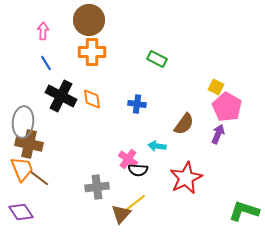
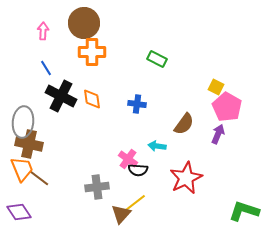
brown circle: moved 5 px left, 3 px down
blue line: moved 5 px down
purple diamond: moved 2 px left
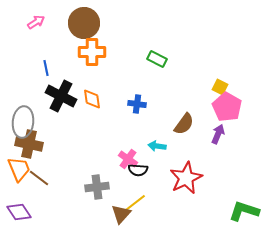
pink arrow: moved 7 px left, 9 px up; rotated 54 degrees clockwise
blue line: rotated 21 degrees clockwise
yellow square: moved 4 px right
orange trapezoid: moved 3 px left
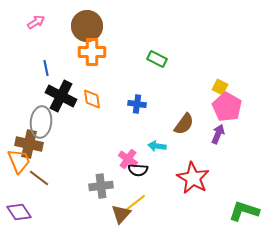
brown circle: moved 3 px right, 3 px down
gray ellipse: moved 18 px right
orange trapezoid: moved 8 px up
red star: moved 7 px right; rotated 16 degrees counterclockwise
gray cross: moved 4 px right, 1 px up
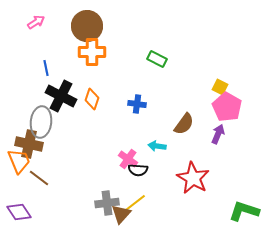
orange diamond: rotated 25 degrees clockwise
gray cross: moved 6 px right, 17 px down
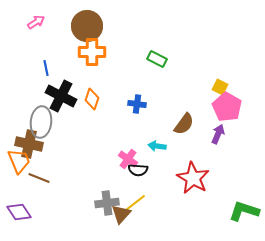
brown line: rotated 15 degrees counterclockwise
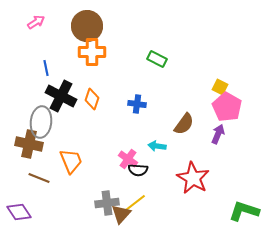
orange trapezoid: moved 52 px right
